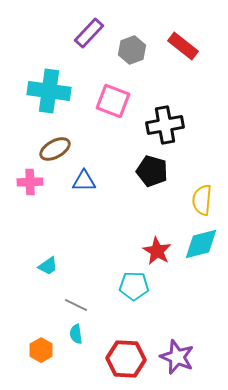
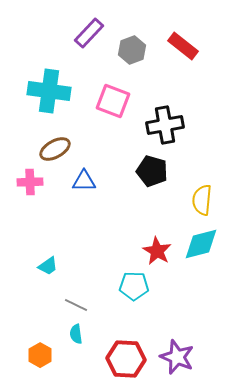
orange hexagon: moved 1 px left, 5 px down
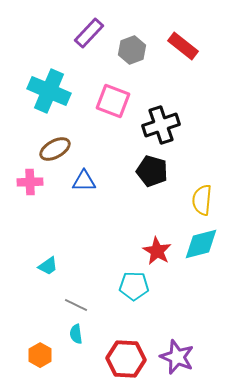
cyan cross: rotated 15 degrees clockwise
black cross: moved 4 px left; rotated 9 degrees counterclockwise
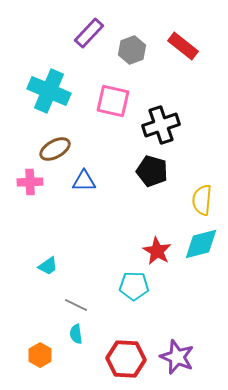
pink square: rotated 8 degrees counterclockwise
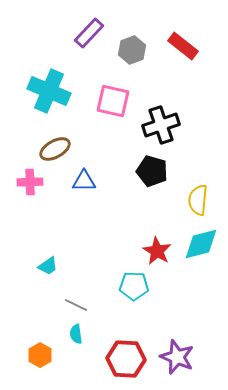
yellow semicircle: moved 4 px left
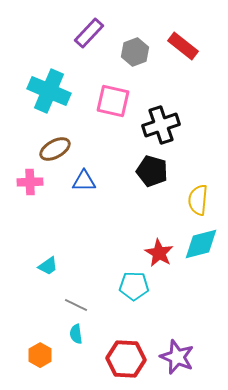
gray hexagon: moved 3 px right, 2 px down
red star: moved 2 px right, 2 px down
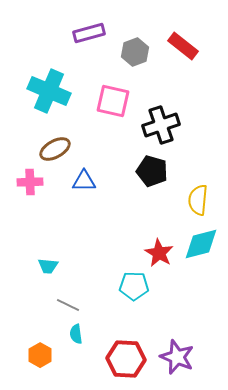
purple rectangle: rotated 32 degrees clockwise
cyan trapezoid: rotated 40 degrees clockwise
gray line: moved 8 px left
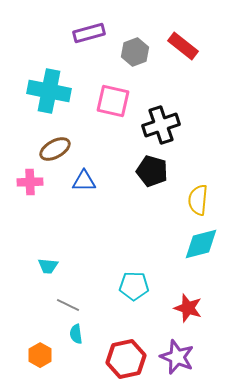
cyan cross: rotated 12 degrees counterclockwise
red star: moved 29 px right, 55 px down; rotated 12 degrees counterclockwise
red hexagon: rotated 15 degrees counterclockwise
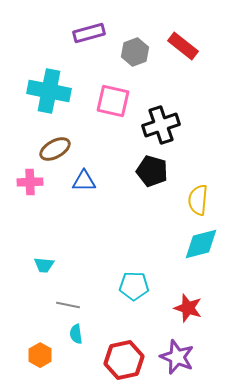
cyan trapezoid: moved 4 px left, 1 px up
gray line: rotated 15 degrees counterclockwise
red hexagon: moved 2 px left, 1 px down
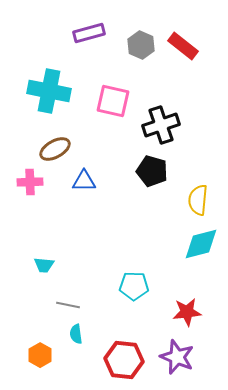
gray hexagon: moved 6 px right, 7 px up; rotated 16 degrees counterclockwise
red star: moved 1 px left, 4 px down; rotated 24 degrees counterclockwise
red hexagon: rotated 18 degrees clockwise
